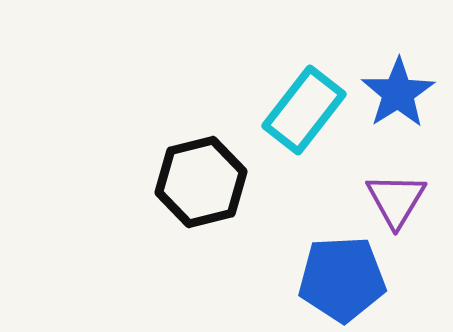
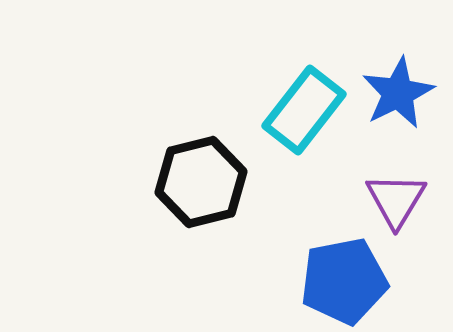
blue star: rotated 6 degrees clockwise
blue pentagon: moved 2 px right, 2 px down; rotated 8 degrees counterclockwise
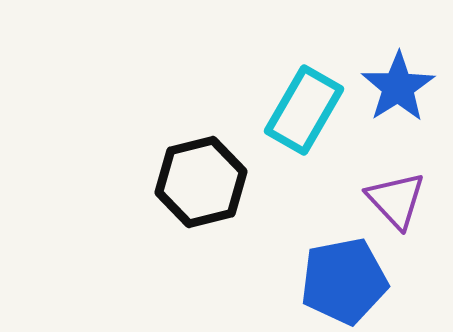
blue star: moved 6 px up; rotated 6 degrees counterclockwise
cyan rectangle: rotated 8 degrees counterclockwise
purple triangle: rotated 14 degrees counterclockwise
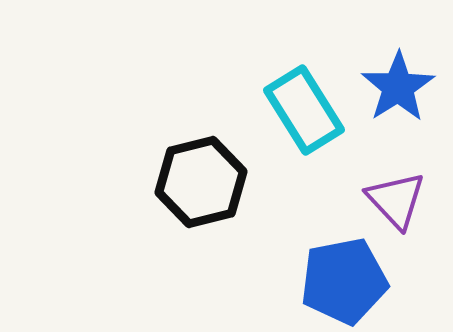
cyan rectangle: rotated 62 degrees counterclockwise
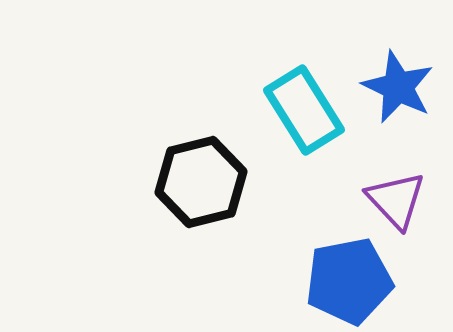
blue star: rotated 14 degrees counterclockwise
blue pentagon: moved 5 px right
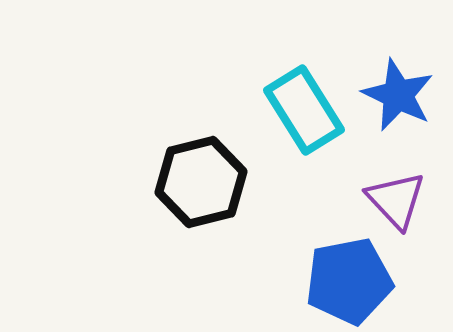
blue star: moved 8 px down
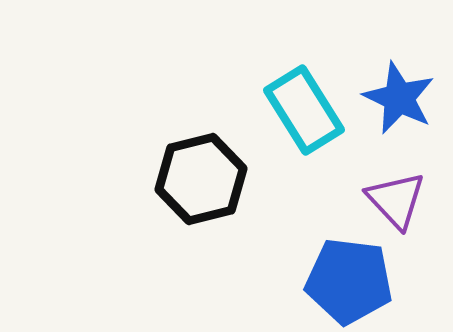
blue star: moved 1 px right, 3 px down
black hexagon: moved 3 px up
blue pentagon: rotated 18 degrees clockwise
